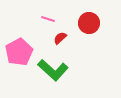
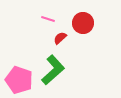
red circle: moved 6 px left
pink pentagon: moved 28 px down; rotated 24 degrees counterclockwise
green L-shape: rotated 84 degrees counterclockwise
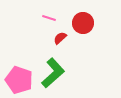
pink line: moved 1 px right, 1 px up
green L-shape: moved 3 px down
